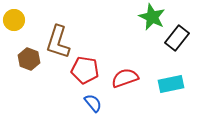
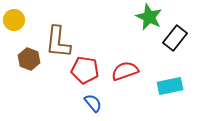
green star: moved 3 px left
black rectangle: moved 2 px left
brown L-shape: rotated 12 degrees counterclockwise
red semicircle: moved 7 px up
cyan rectangle: moved 1 px left, 2 px down
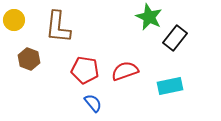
brown L-shape: moved 15 px up
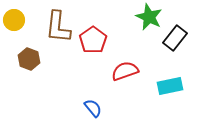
red pentagon: moved 8 px right, 30 px up; rotated 28 degrees clockwise
blue semicircle: moved 5 px down
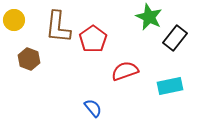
red pentagon: moved 1 px up
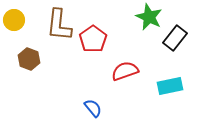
brown L-shape: moved 1 px right, 2 px up
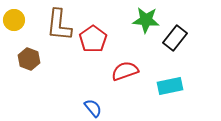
green star: moved 3 px left, 3 px down; rotated 20 degrees counterclockwise
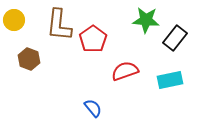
cyan rectangle: moved 6 px up
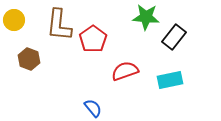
green star: moved 3 px up
black rectangle: moved 1 px left, 1 px up
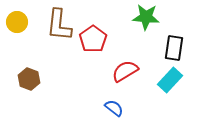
yellow circle: moved 3 px right, 2 px down
black rectangle: moved 11 px down; rotated 30 degrees counterclockwise
brown hexagon: moved 20 px down
red semicircle: rotated 12 degrees counterclockwise
cyan rectangle: rotated 35 degrees counterclockwise
blue semicircle: moved 21 px right; rotated 12 degrees counterclockwise
